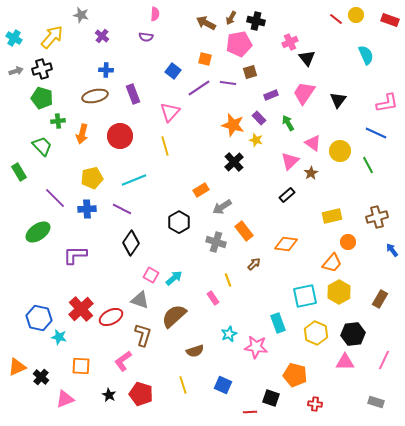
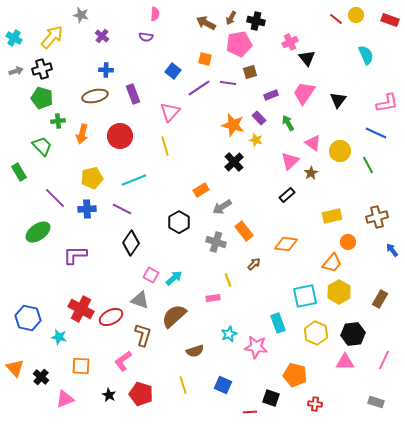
pink rectangle at (213, 298): rotated 64 degrees counterclockwise
red cross at (81, 309): rotated 20 degrees counterclockwise
blue hexagon at (39, 318): moved 11 px left
orange triangle at (17, 367): moved 2 px left, 1 px down; rotated 48 degrees counterclockwise
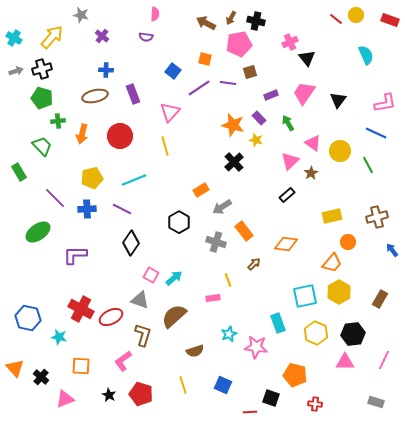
pink L-shape at (387, 103): moved 2 px left
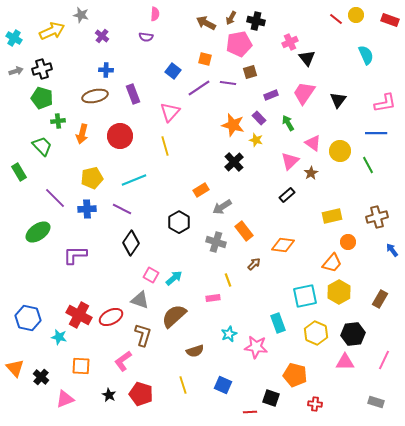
yellow arrow at (52, 37): moved 6 px up; rotated 25 degrees clockwise
blue line at (376, 133): rotated 25 degrees counterclockwise
orange diamond at (286, 244): moved 3 px left, 1 px down
red cross at (81, 309): moved 2 px left, 6 px down
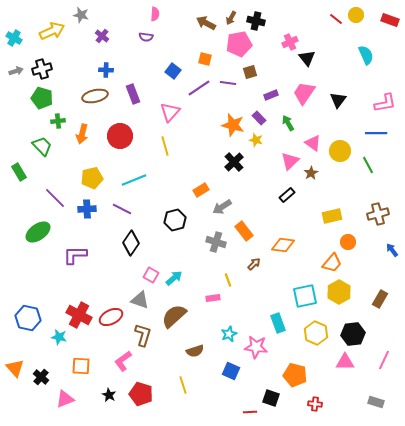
brown cross at (377, 217): moved 1 px right, 3 px up
black hexagon at (179, 222): moved 4 px left, 2 px up; rotated 15 degrees clockwise
blue square at (223, 385): moved 8 px right, 14 px up
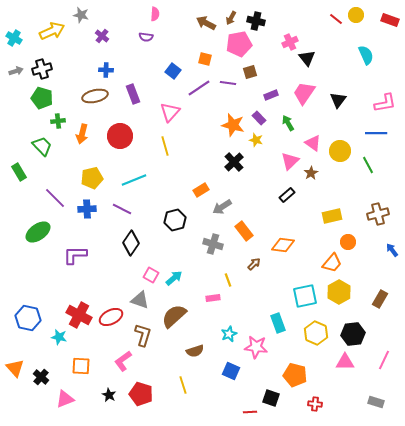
gray cross at (216, 242): moved 3 px left, 2 px down
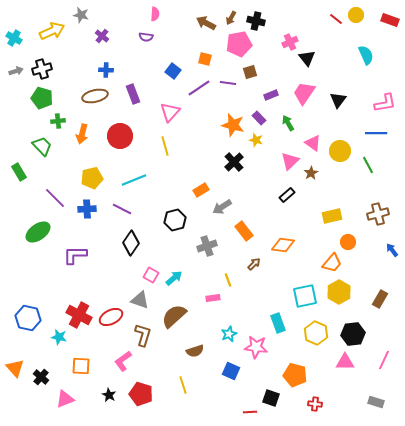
gray cross at (213, 244): moved 6 px left, 2 px down; rotated 36 degrees counterclockwise
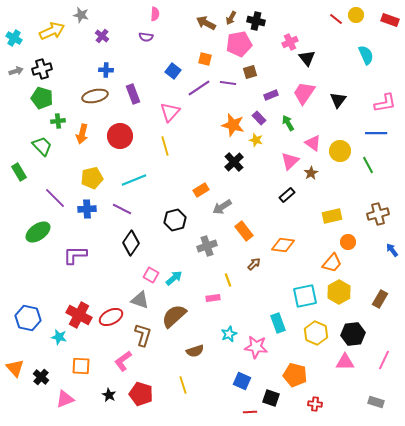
blue square at (231, 371): moved 11 px right, 10 px down
